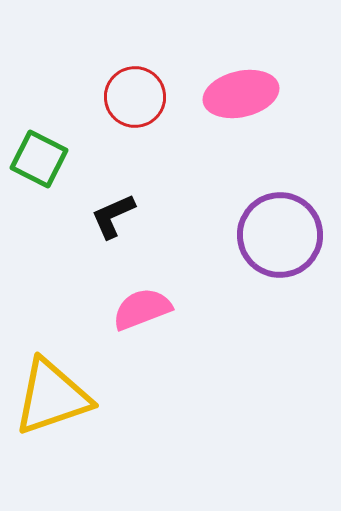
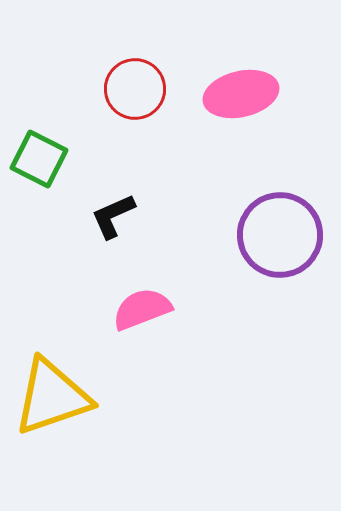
red circle: moved 8 px up
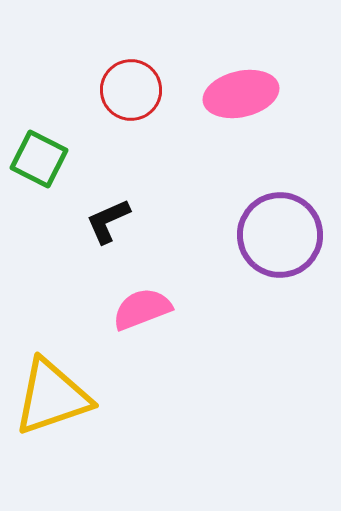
red circle: moved 4 px left, 1 px down
black L-shape: moved 5 px left, 5 px down
